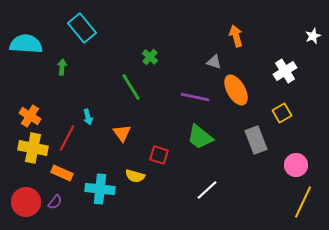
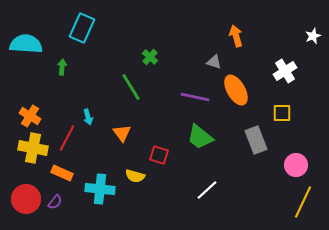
cyan rectangle: rotated 64 degrees clockwise
yellow square: rotated 30 degrees clockwise
red circle: moved 3 px up
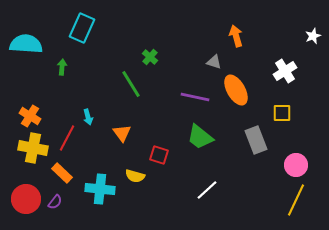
green line: moved 3 px up
orange rectangle: rotated 20 degrees clockwise
yellow line: moved 7 px left, 2 px up
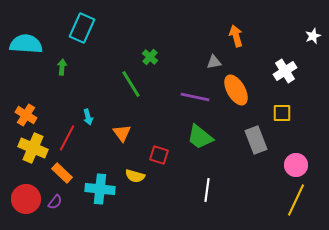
gray triangle: rotated 28 degrees counterclockwise
orange cross: moved 4 px left, 1 px up
yellow cross: rotated 12 degrees clockwise
white line: rotated 40 degrees counterclockwise
